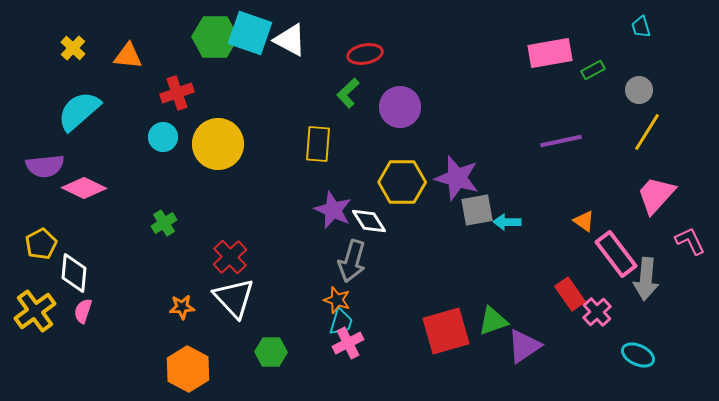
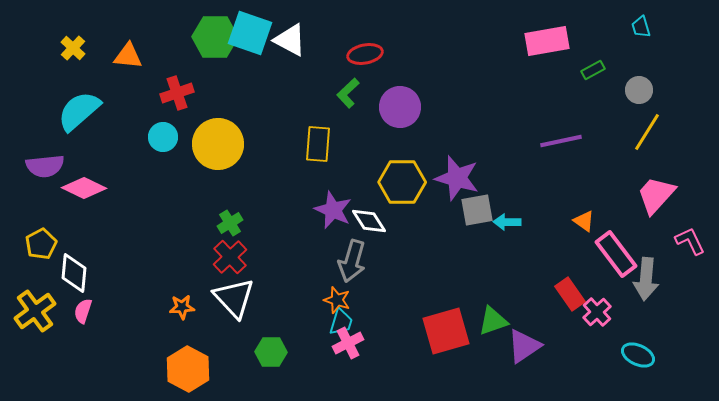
pink rectangle at (550, 53): moved 3 px left, 12 px up
green cross at (164, 223): moved 66 px right
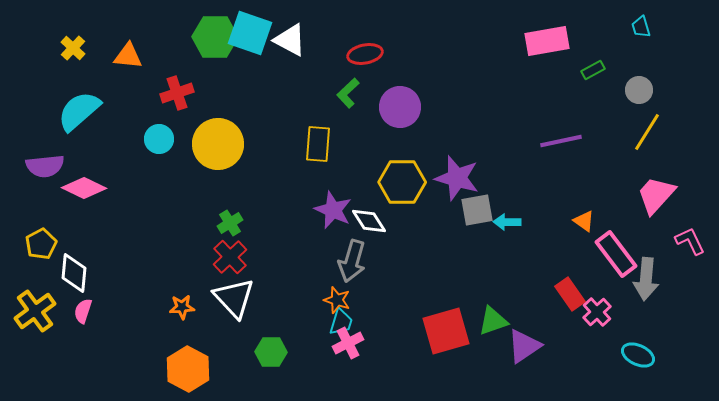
cyan circle at (163, 137): moved 4 px left, 2 px down
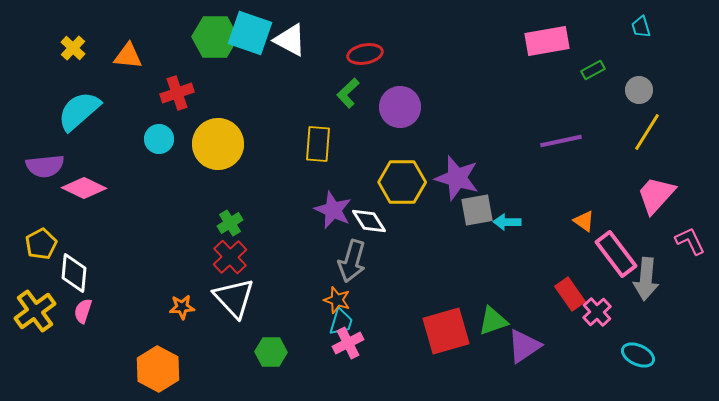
orange hexagon at (188, 369): moved 30 px left
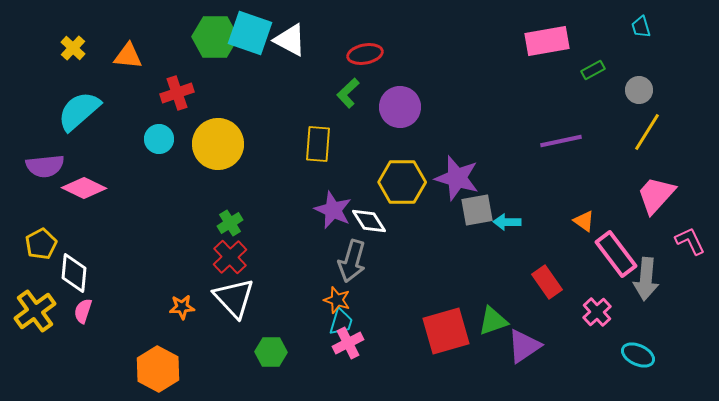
red rectangle at (570, 294): moved 23 px left, 12 px up
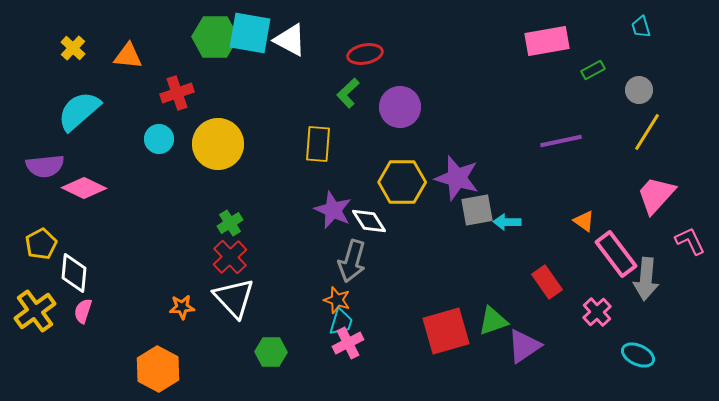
cyan square at (250, 33): rotated 9 degrees counterclockwise
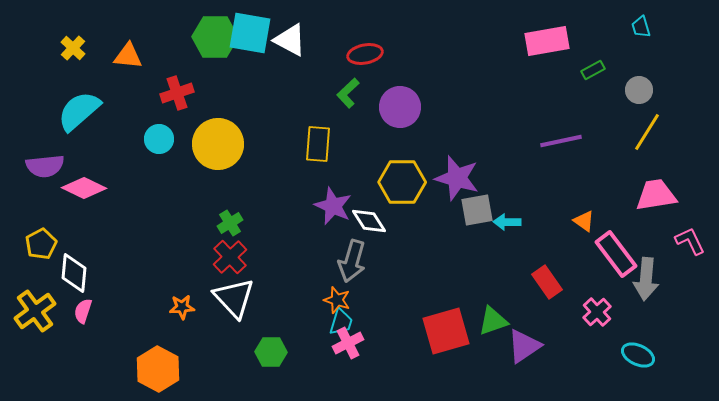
pink trapezoid at (656, 195): rotated 39 degrees clockwise
purple star at (333, 210): moved 4 px up
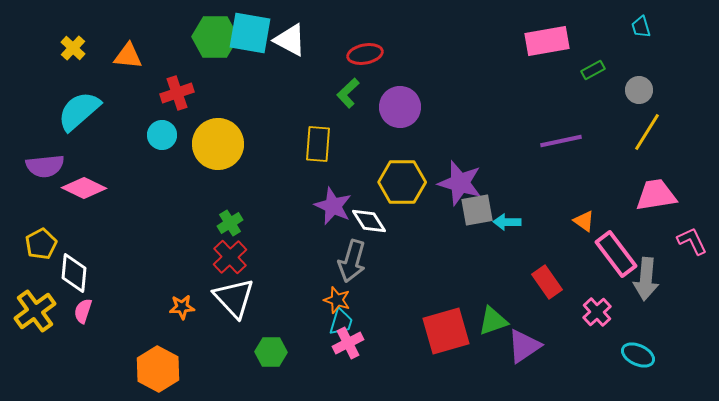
cyan circle at (159, 139): moved 3 px right, 4 px up
purple star at (457, 178): moved 3 px right, 5 px down
pink L-shape at (690, 241): moved 2 px right
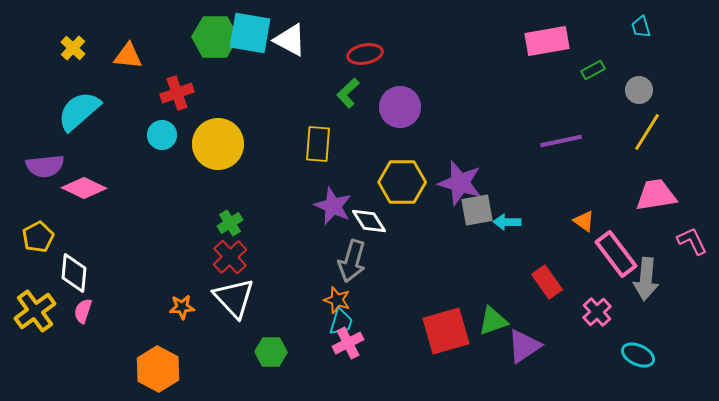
yellow pentagon at (41, 244): moved 3 px left, 7 px up
